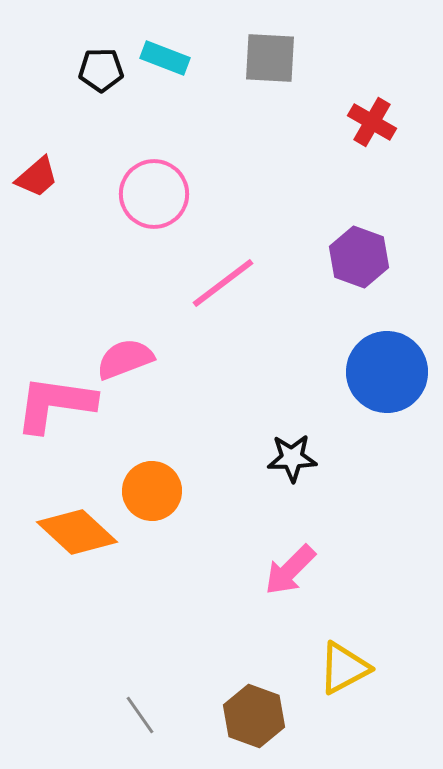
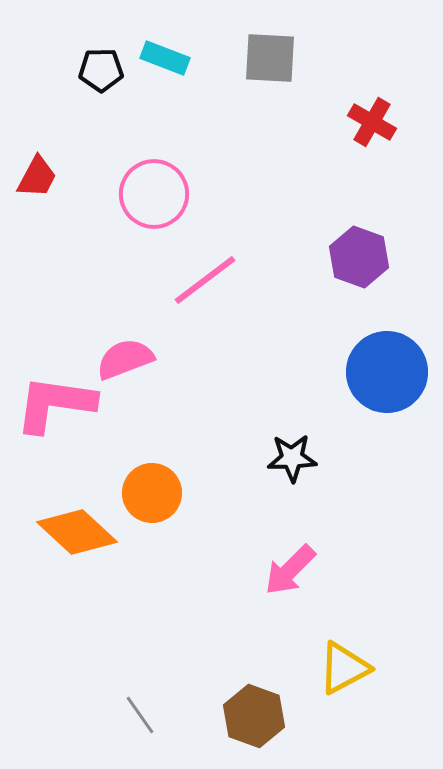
red trapezoid: rotated 21 degrees counterclockwise
pink line: moved 18 px left, 3 px up
orange circle: moved 2 px down
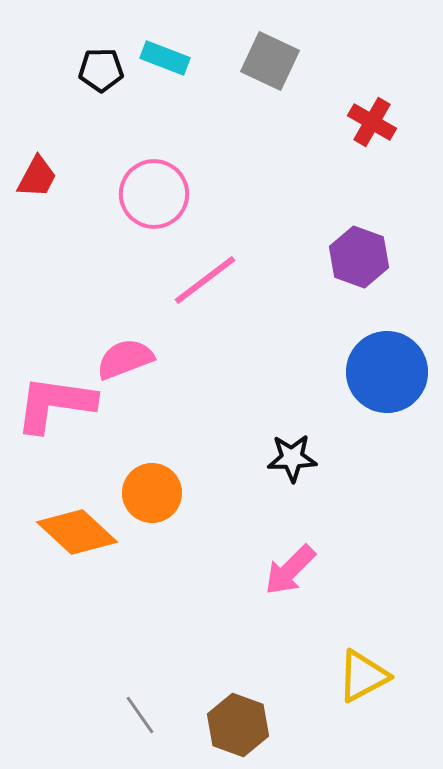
gray square: moved 3 px down; rotated 22 degrees clockwise
yellow triangle: moved 19 px right, 8 px down
brown hexagon: moved 16 px left, 9 px down
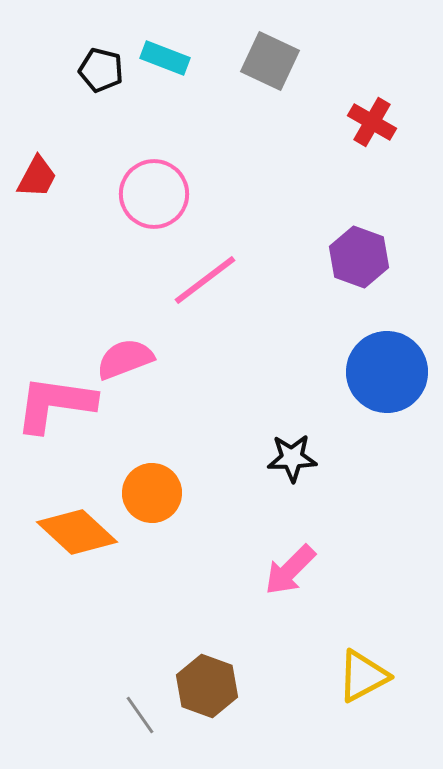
black pentagon: rotated 15 degrees clockwise
brown hexagon: moved 31 px left, 39 px up
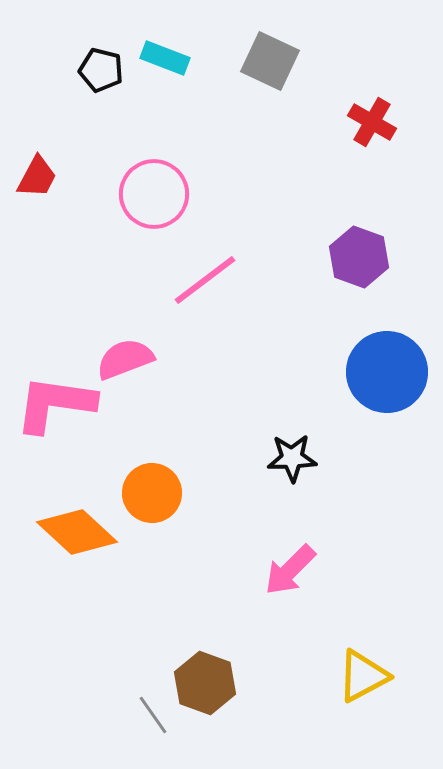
brown hexagon: moved 2 px left, 3 px up
gray line: moved 13 px right
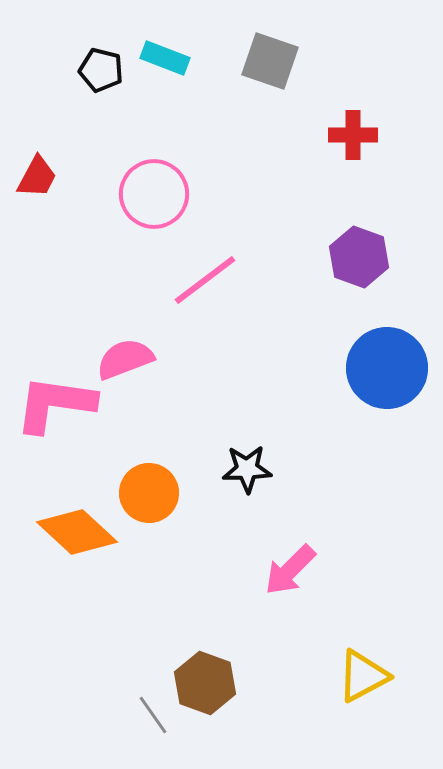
gray square: rotated 6 degrees counterclockwise
red cross: moved 19 px left, 13 px down; rotated 30 degrees counterclockwise
blue circle: moved 4 px up
black star: moved 45 px left, 11 px down
orange circle: moved 3 px left
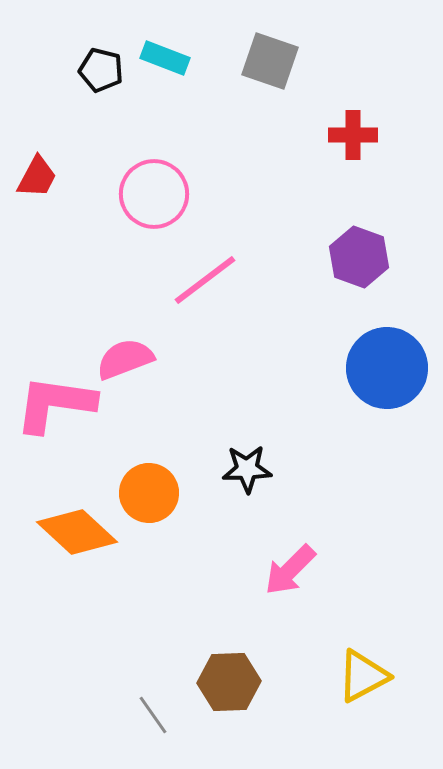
brown hexagon: moved 24 px right, 1 px up; rotated 22 degrees counterclockwise
